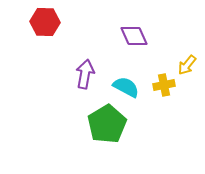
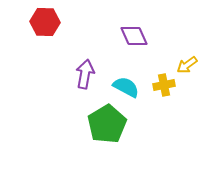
yellow arrow: rotated 15 degrees clockwise
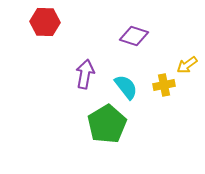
purple diamond: rotated 48 degrees counterclockwise
cyan semicircle: rotated 24 degrees clockwise
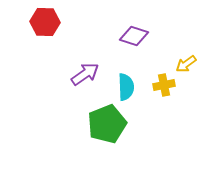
yellow arrow: moved 1 px left, 1 px up
purple arrow: rotated 44 degrees clockwise
cyan semicircle: rotated 36 degrees clockwise
green pentagon: rotated 9 degrees clockwise
